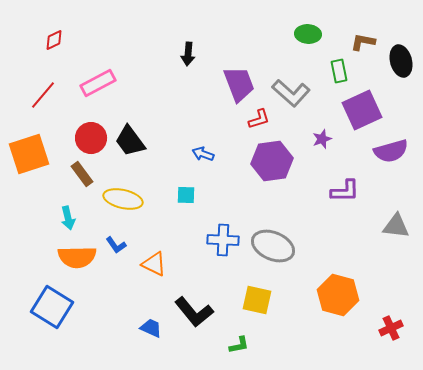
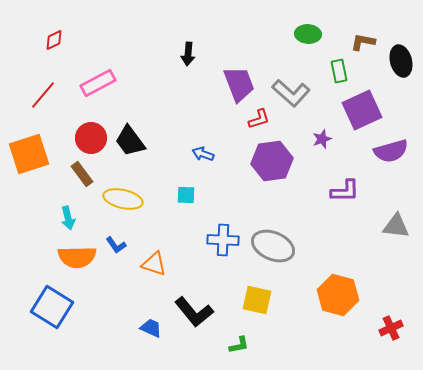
orange triangle: rotated 8 degrees counterclockwise
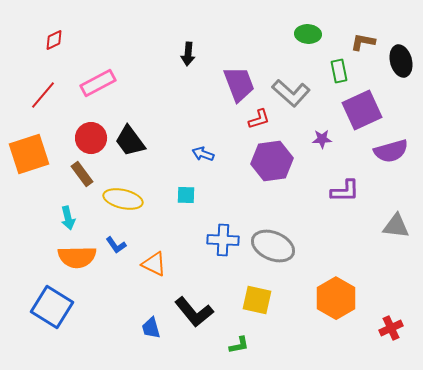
purple star: rotated 18 degrees clockwise
orange triangle: rotated 8 degrees clockwise
orange hexagon: moved 2 px left, 3 px down; rotated 15 degrees clockwise
blue trapezoid: rotated 130 degrees counterclockwise
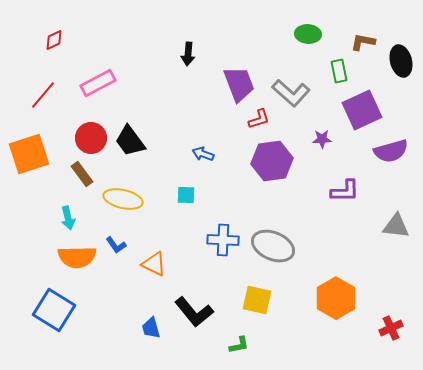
blue square: moved 2 px right, 3 px down
